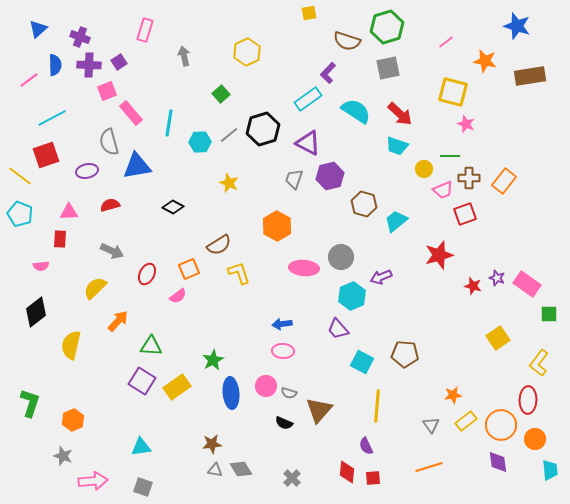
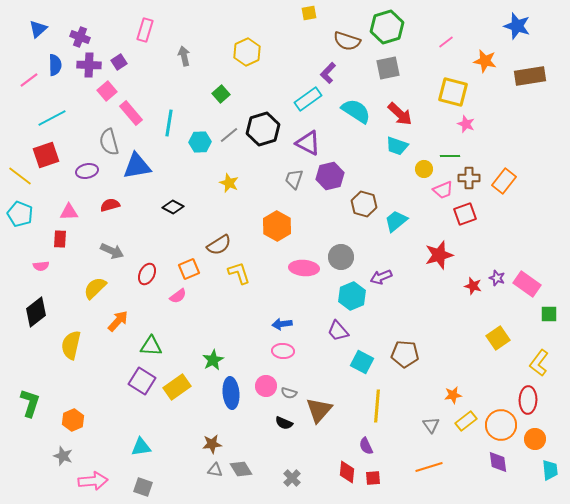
pink square at (107, 91): rotated 18 degrees counterclockwise
purple trapezoid at (338, 329): moved 2 px down
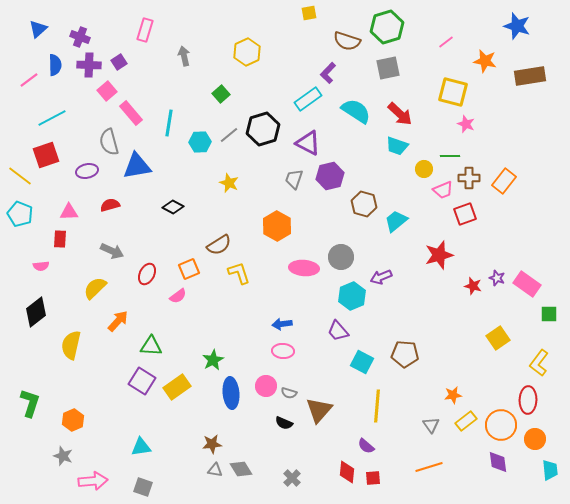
purple semicircle at (366, 446): rotated 24 degrees counterclockwise
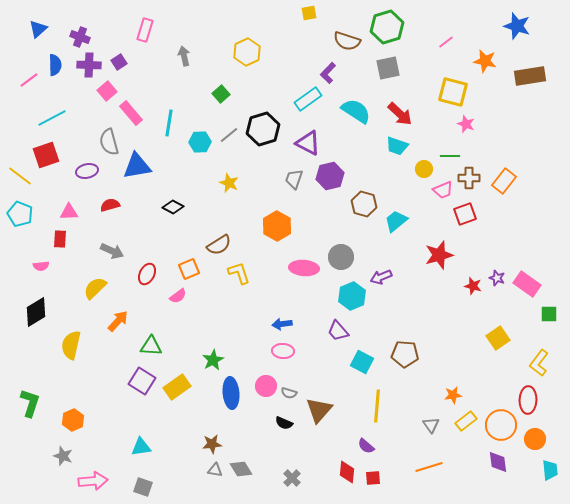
black diamond at (36, 312): rotated 8 degrees clockwise
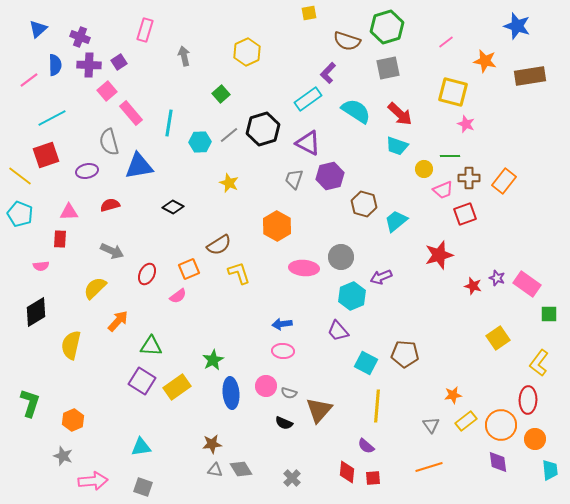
blue triangle at (137, 166): moved 2 px right
cyan square at (362, 362): moved 4 px right, 1 px down
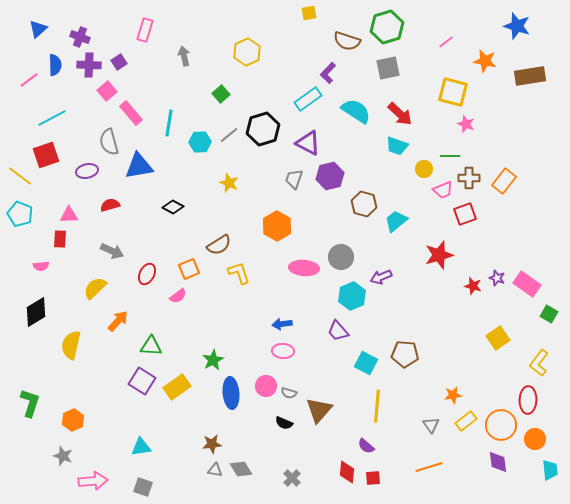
pink triangle at (69, 212): moved 3 px down
green square at (549, 314): rotated 30 degrees clockwise
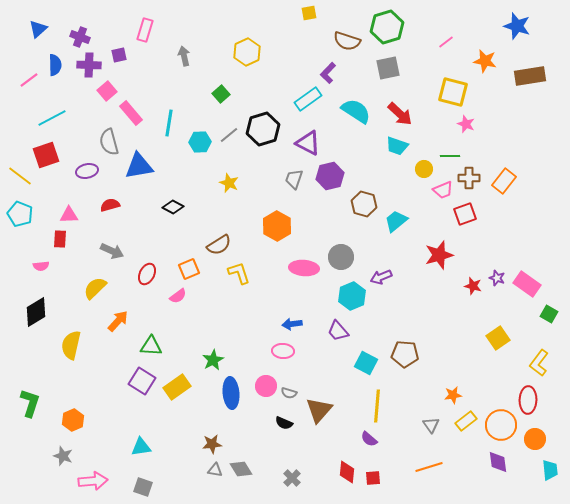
purple square at (119, 62): moved 7 px up; rotated 21 degrees clockwise
blue arrow at (282, 324): moved 10 px right
purple semicircle at (366, 446): moved 3 px right, 7 px up
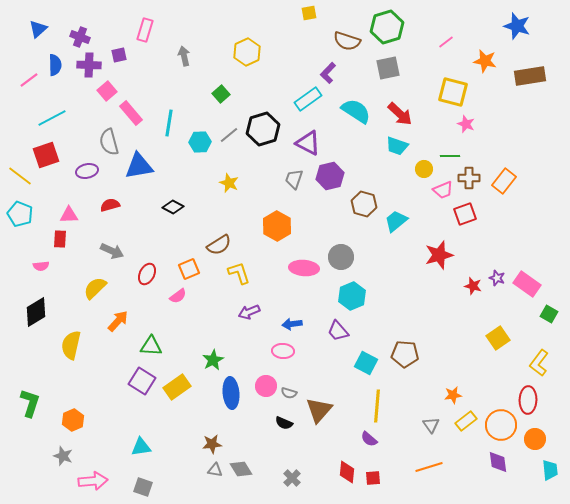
purple arrow at (381, 277): moved 132 px left, 35 px down
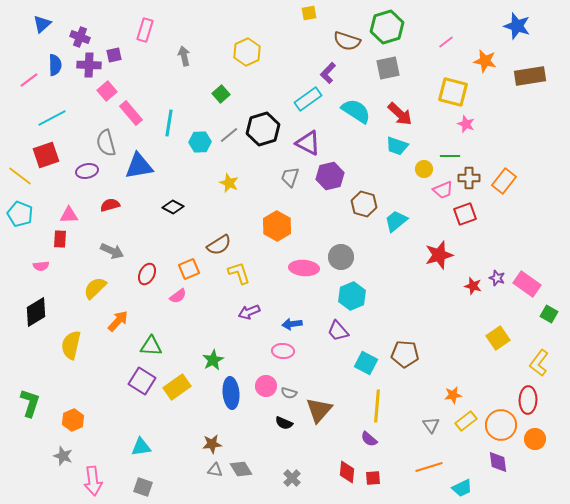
blue triangle at (38, 29): moved 4 px right, 5 px up
purple square at (119, 55): moved 5 px left
gray semicircle at (109, 142): moved 3 px left, 1 px down
gray trapezoid at (294, 179): moved 4 px left, 2 px up
cyan trapezoid at (550, 470): moved 88 px left, 18 px down; rotated 70 degrees clockwise
pink arrow at (93, 481): rotated 88 degrees clockwise
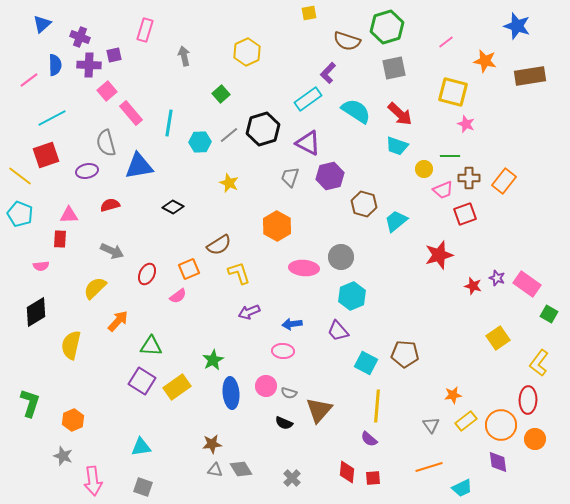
gray square at (388, 68): moved 6 px right
